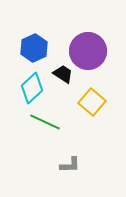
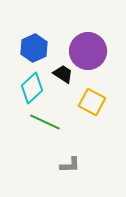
yellow square: rotated 12 degrees counterclockwise
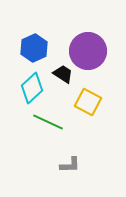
yellow square: moved 4 px left
green line: moved 3 px right
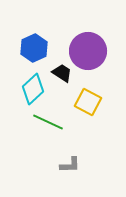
black trapezoid: moved 1 px left, 1 px up
cyan diamond: moved 1 px right, 1 px down
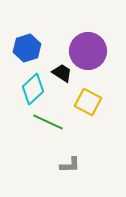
blue hexagon: moved 7 px left; rotated 8 degrees clockwise
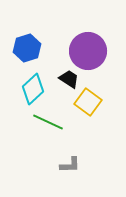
black trapezoid: moved 7 px right, 6 px down
yellow square: rotated 8 degrees clockwise
